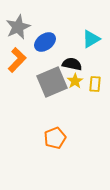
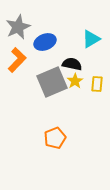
blue ellipse: rotated 15 degrees clockwise
yellow rectangle: moved 2 px right
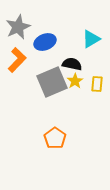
orange pentagon: rotated 15 degrees counterclockwise
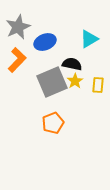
cyan triangle: moved 2 px left
yellow rectangle: moved 1 px right, 1 px down
orange pentagon: moved 2 px left, 15 px up; rotated 15 degrees clockwise
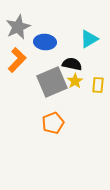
blue ellipse: rotated 25 degrees clockwise
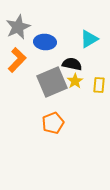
yellow rectangle: moved 1 px right
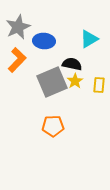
blue ellipse: moved 1 px left, 1 px up
orange pentagon: moved 3 px down; rotated 20 degrees clockwise
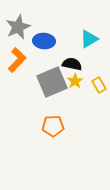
yellow rectangle: rotated 35 degrees counterclockwise
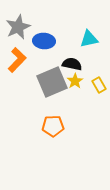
cyan triangle: rotated 18 degrees clockwise
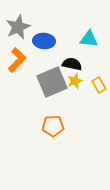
cyan triangle: rotated 18 degrees clockwise
yellow star: rotated 14 degrees clockwise
